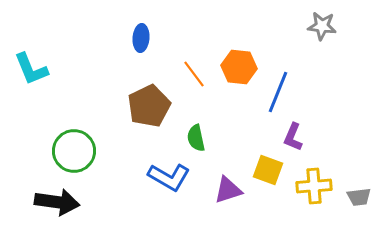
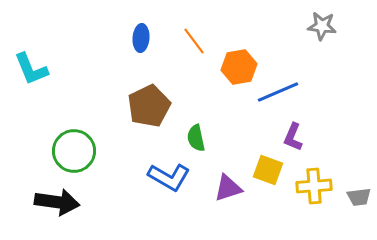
orange hexagon: rotated 16 degrees counterclockwise
orange line: moved 33 px up
blue line: rotated 45 degrees clockwise
purple triangle: moved 2 px up
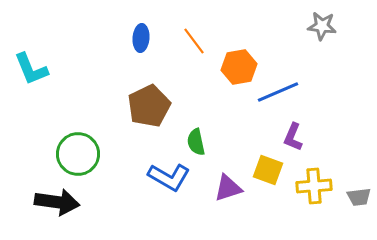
green semicircle: moved 4 px down
green circle: moved 4 px right, 3 px down
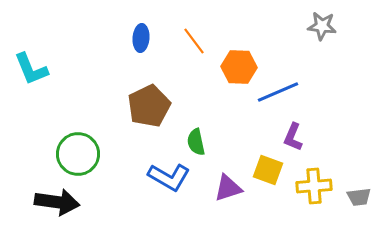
orange hexagon: rotated 12 degrees clockwise
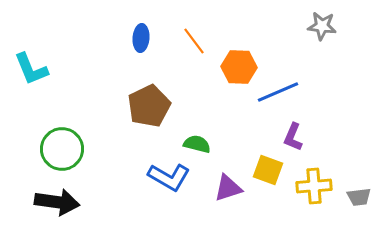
green semicircle: moved 1 px right, 2 px down; rotated 116 degrees clockwise
green circle: moved 16 px left, 5 px up
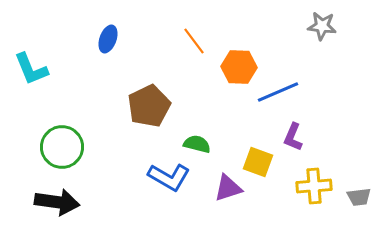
blue ellipse: moved 33 px left, 1 px down; rotated 16 degrees clockwise
green circle: moved 2 px up
yellow square: moved 10 px left, 8 px up
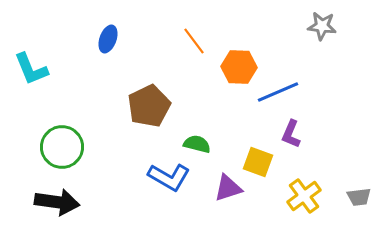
purple L-shape: moved 2 px left, 3 px up
yellow cross: moved 10 px left, 10 px down; rotated 32 degrees counterclockwise
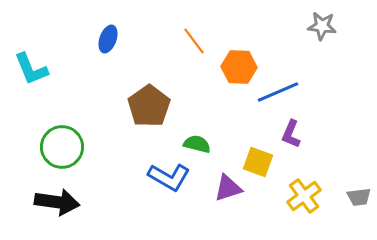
brown pentagon: rotated 9 degrees counterclockwise
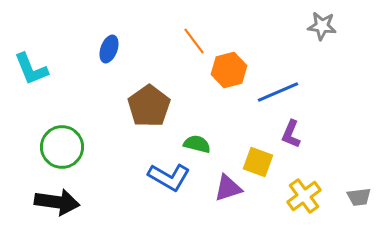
blue ellipse: moved 1 px right, 10 px down
orange hexagon: moved 10 px left, 3 px down; rotated 16 degrees counterclockwise
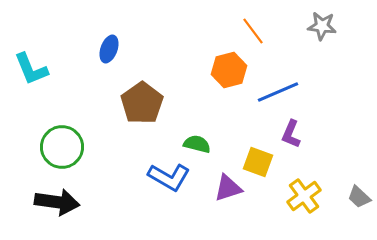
orange line: moved 59 px right, 10 px up
brown pentagon: moved 7 px left, 3 px up
gray trapezoid: rotated 50 degrees clockwise
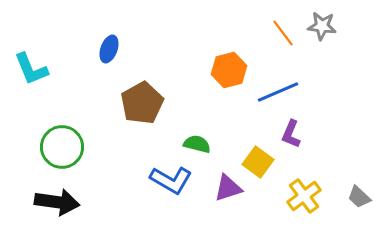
orange line: moved 30 px right, 2 px down
brown pentagon: rotated 6 degrees clockwise
yellow square: rotated 16 degrees clockwise
blue L-shape: moved 2 px right, 3 px down
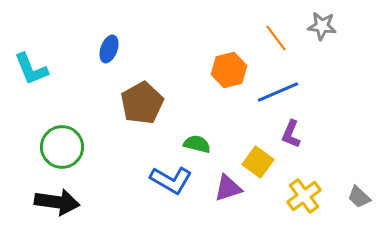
orange line: moved 7 px left, 5 px down
